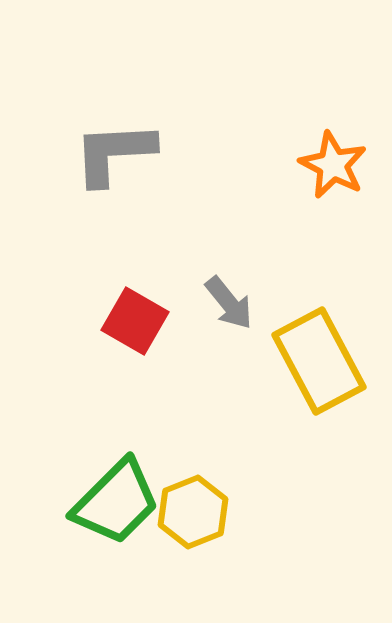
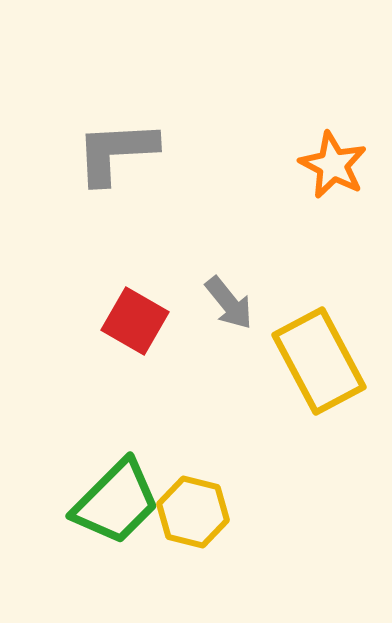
gray L-shape: moved 2 px right, 1 px up
yellow hexagon: rotated 24 degrees counterclockwise
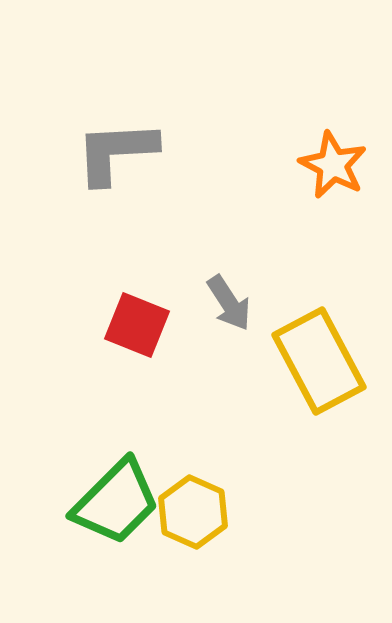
gray arrow: rotated 6 degrees clockwise
red square: moved 2 px right, 4 px down; rotated 8 degrees counterclockwise
yellow hexagon: rotated 10 degrees clockwise
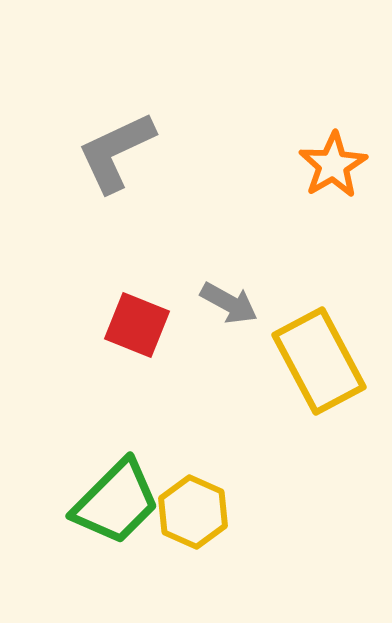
gray L-shape: rotated 22 degrees counterclockwise
orange star: rotated 14 degrees clockwise
gray arrow: rotated 28 degrees counterclockwise
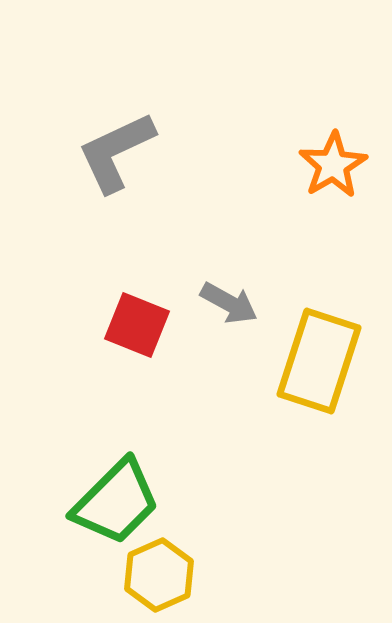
yellow rectangle: rotated 46 degrees clockwise
yellow hexagon: moved 34 px left, 63 px down; rotated 12 degrees clockwise
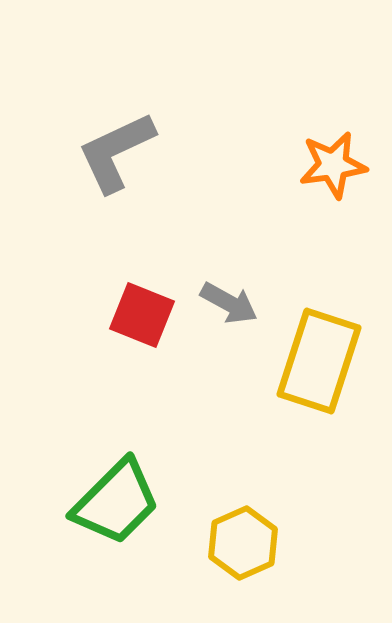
orange star: rotated 22 degrees clockwise
red square: moved 5 px right, 10 px up
yellow hexagon: moved 84 px right, 32 px up
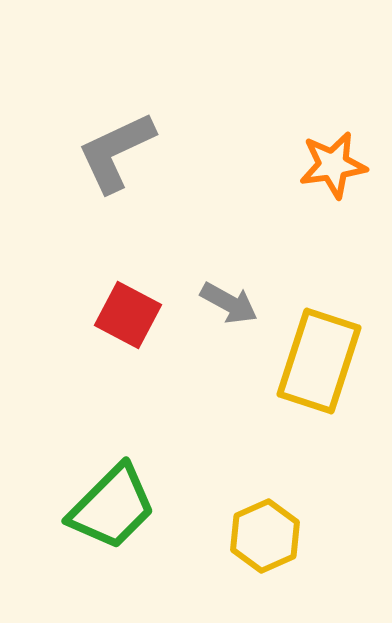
red square: moved 14 px left; rotated 6 degrees clockwise
green trapezoid: moved 4 px left, 5 px down
yellow hexagon: moved 22 px right, 7 px up
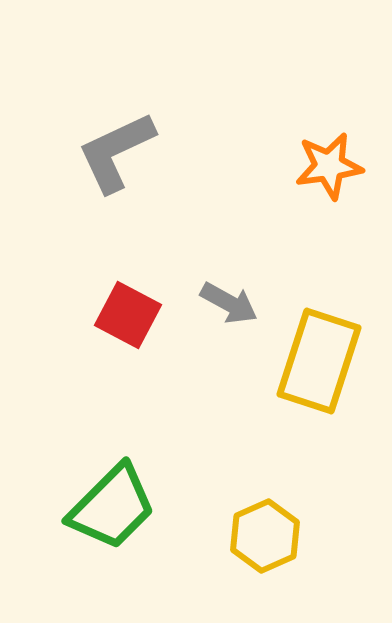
orange star: moved 4 px left, 1 px down
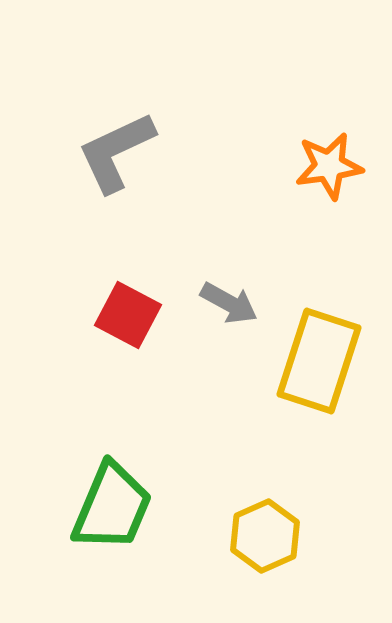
green trapezoid: rotated 22 degrees counterclockwise
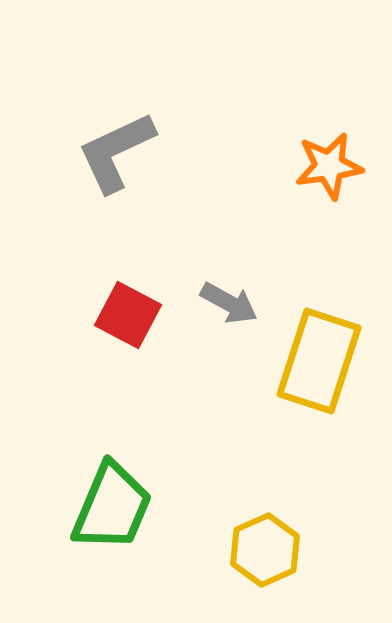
yellow hexagon: moved 14 px down
